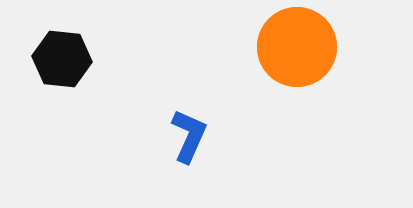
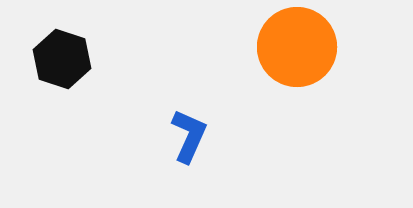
black hexagon: rotated 12 degrees clockwise
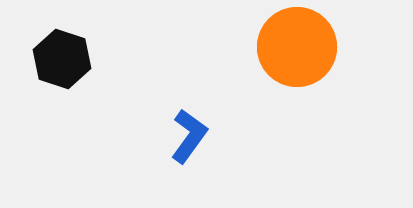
blue L-shape: rotated 12 degrees clockwise
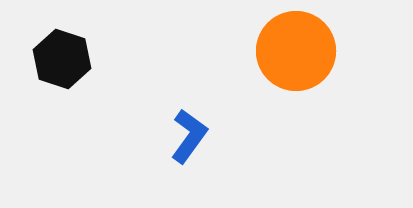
orange circle: moved 1 px left, 4 px down
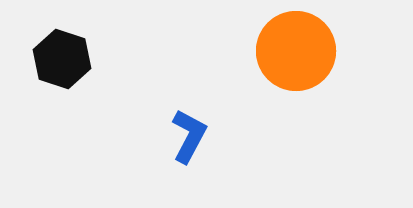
blue L-shape: rotated 8 degrees counterclockwise
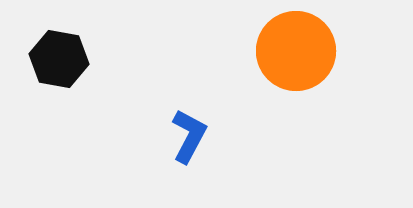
black hexagon: moved 3 px left; rotated 8 degrees counterclockwise
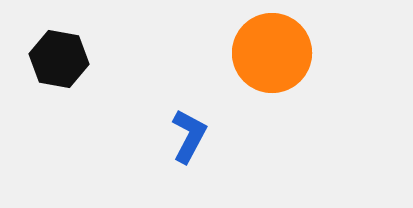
orange circle: moved 24 px left, 2 px down
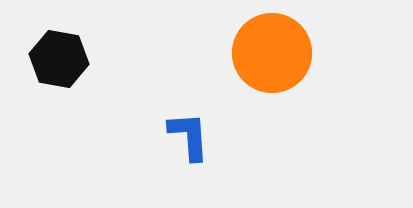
blue L-shape: rotated 32 degrees counterclockwise
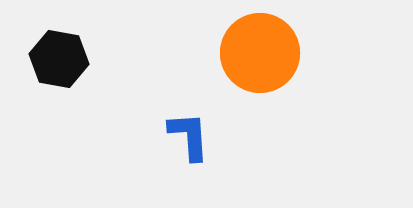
orange circle: moved 12 px left
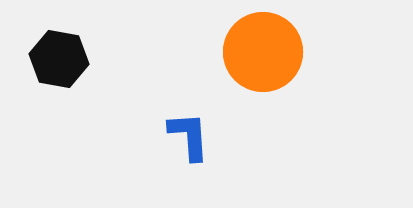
orange circle: moved 3 px right, 1 px up
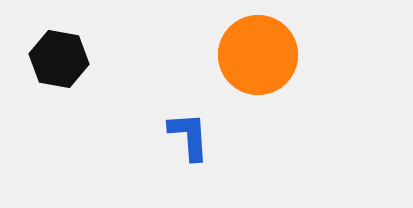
orange circle: moved 5 px left, 3 px down
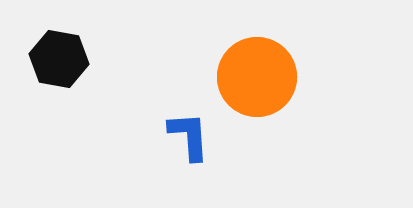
orange circle: moved 1 px left, 22 px down
